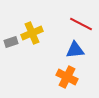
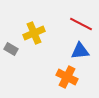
yellow cross: moved 2 px right
gray rectangle: moved 7 px down; rotated 48 degrees clockwise
blue triangle: moved 5 px right, 1 px down
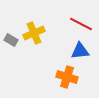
gray rectangle: moved 9 px up
orange cross: rotated 10 degrees counterclockwise
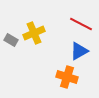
blue triangle: moved 1 px left; rotated 24 degrees counterclockwise
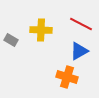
yellow cross: moved 7 px right, 3 px up; rotated 25 degrees clockwise
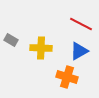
yellow cross: moved 18 px down
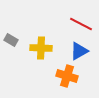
orange cross: moved 1 px up
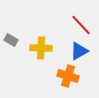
red line: moved 1 px down; rotated 20 degrees clockwise
orange cross: moved 1 px right
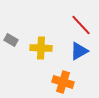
orange cross: moved 5 px left, 6 px down
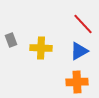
red line: moved 2 px right, 1 px up
gray rectangle: rotated 40 degrees clockwise
orange cross: moved 14 px right; rotated 20 degrees counterclockwise
